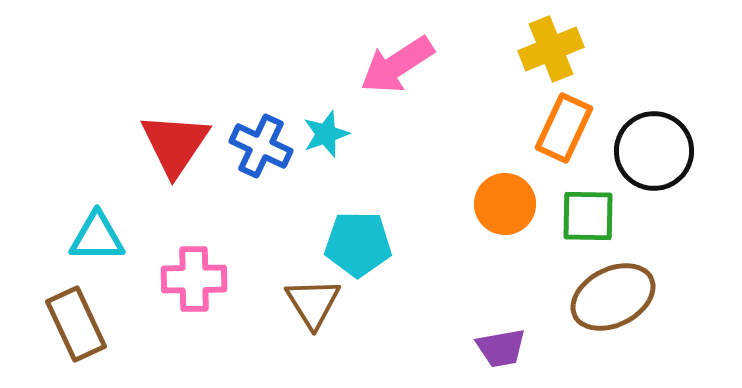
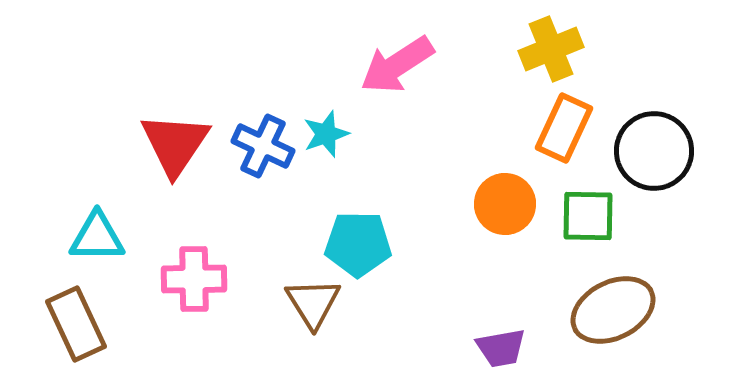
blue cross: moved 2 px right
brown ellipse: moved 13 px down
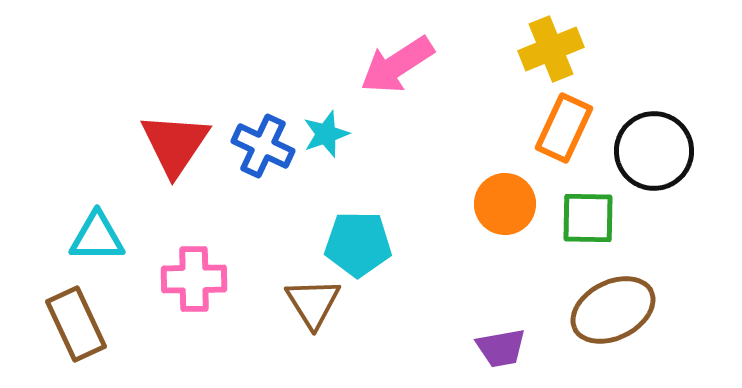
green square: moved 2 px down
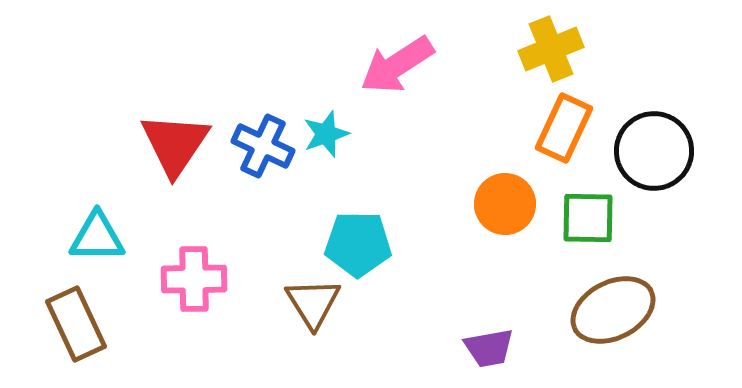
purple trapezoid: moved 12 px left
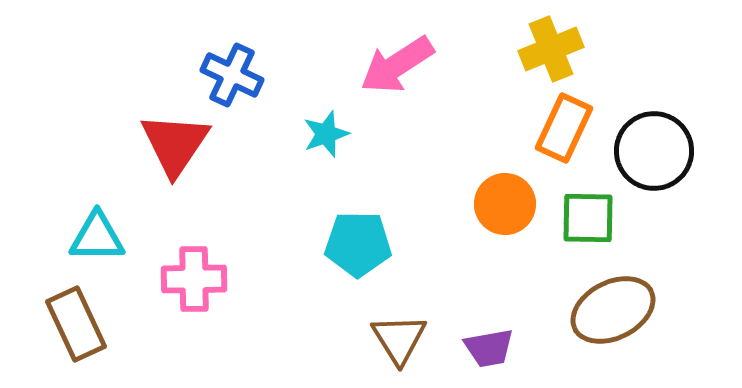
blue cross: moved 31 px left, 71 px up
brown triangle: moved 86 px right, 36 px down
